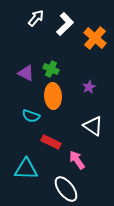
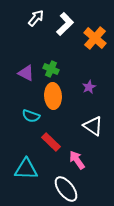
red rectangle: rotated 18 degrees clockwise
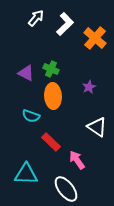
white triangle: moved 4 px right, 1 px down
cyan triangle: moved 5 px down
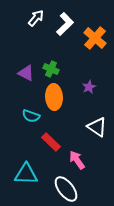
orange ellipse: moved 1 px right, 1 px down
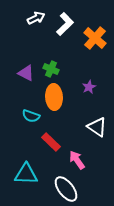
white arrow: rotated 24 degrees clockwise
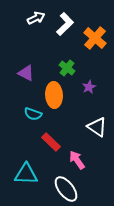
green cross: moved 16 px right, 1 px up; rotated 14 degrees clockwise
orange ellipse: moved 2 px up
cyan semicircle: moved 2 px right, 2 px up
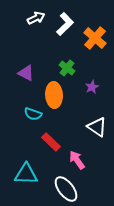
purple star: moved 3 px right
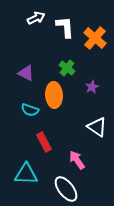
white L-shape: moved 3 px down; rotated 50 degrees counterclockwise
cyan semicircle: moved 3 px left, 4 px up
red rectangle: moved 7 px left; rotated 18 degrees clockwise
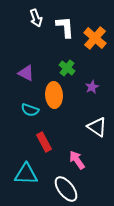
white arrow: rotated 96 degrees clockwise
